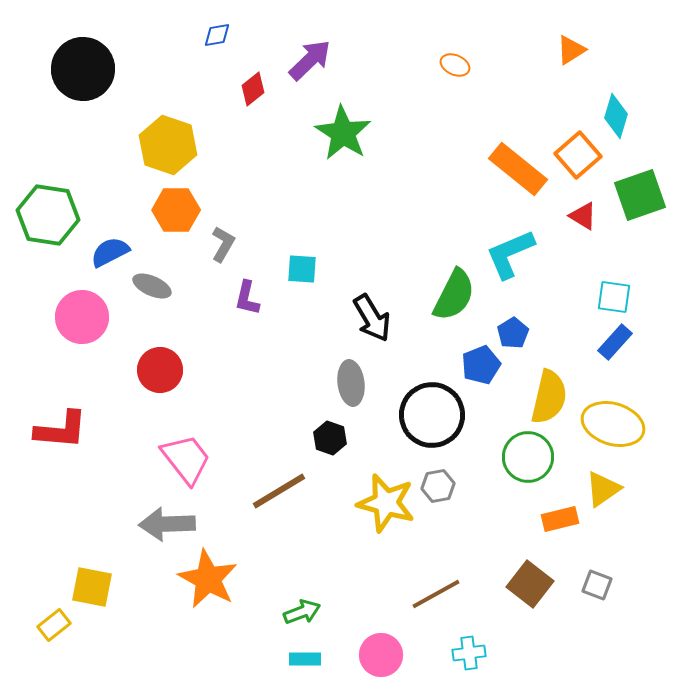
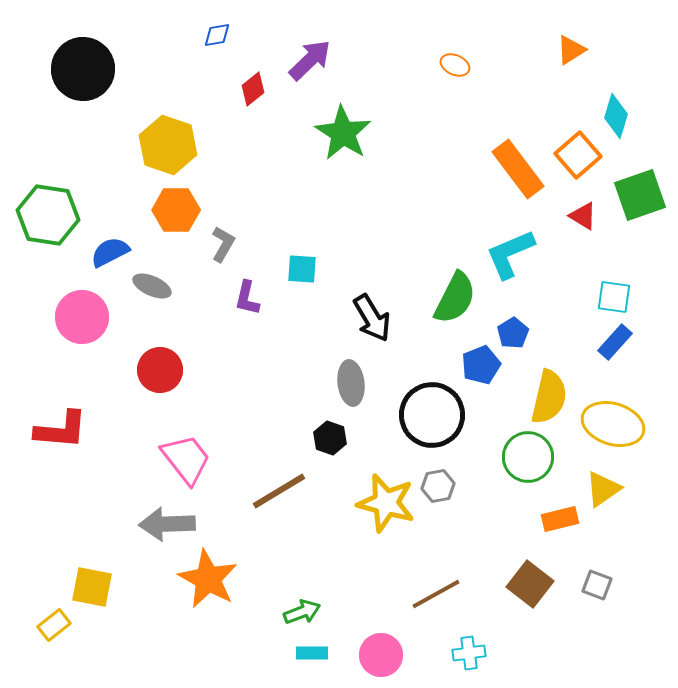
orange rectangle at (518, 169): rotated 14 degrees clockwise
green semicircle at (454, 295): moved 1 px right, 3 px down
cyan rectangle at (305, 659): moved 7 px right, 6 px up
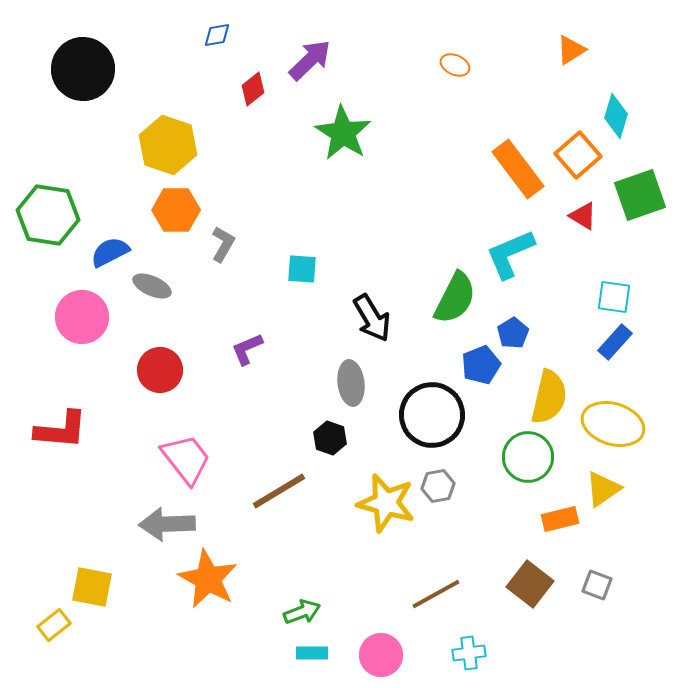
purple L-shape at (247, 298): moved 51 px down; rotated 54 degrees clockwise
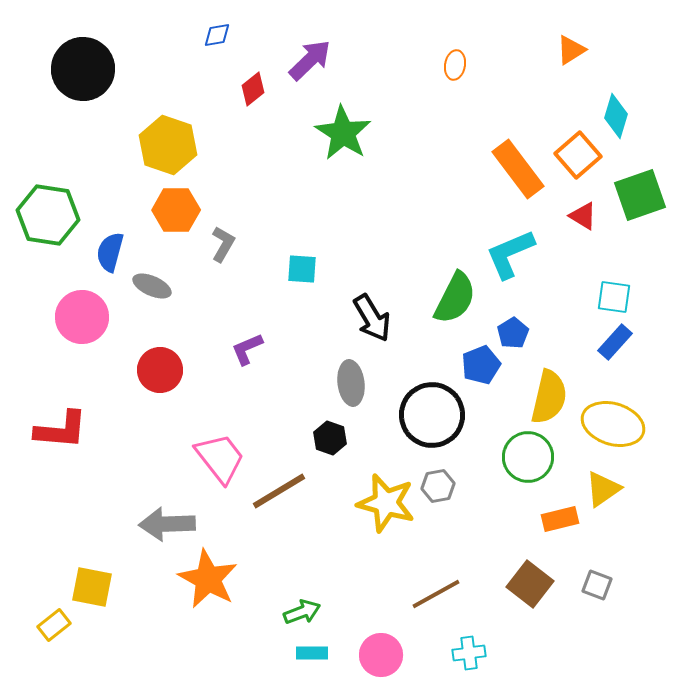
orange ellipse at (455, 65): rotated 76 degrees clockwise
blue semicircle at (110, 252): rotated 48 degrees counterclockwise
pink trapezoid at (186, 459): moved 34 px right, 1 px up
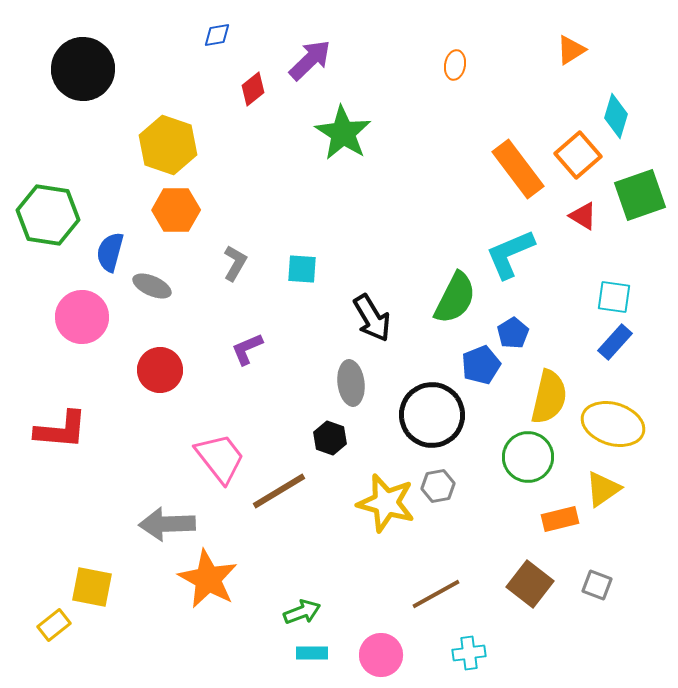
gray L-shape at (223, 244): moved 12 px right, 19 px down
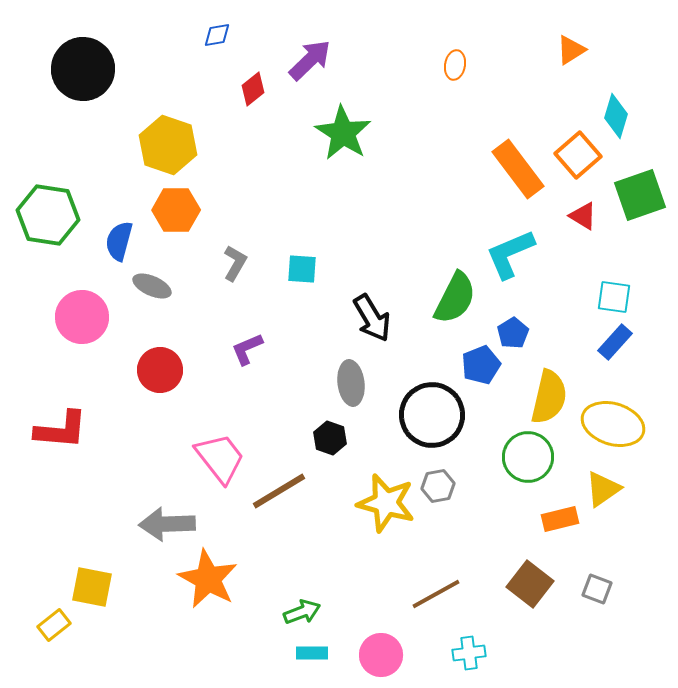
blue semicircle at (110, 252): moved 9 px right, 11 px up
gray square at (597, 585): moved 4 px down
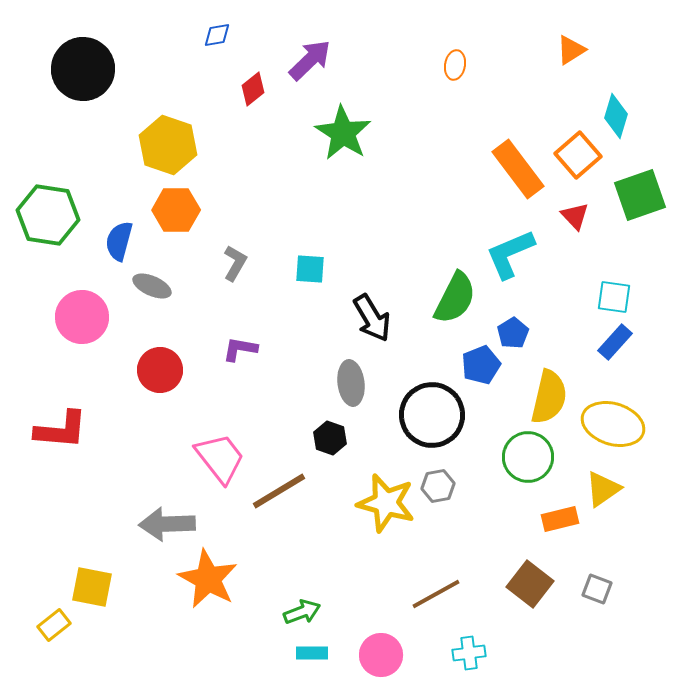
red triangle at (583, 216): moved 8 px left; rotated 16 degrees clockwise
cyan square at (302, 269): moved 8 px right
purple L-shape at (247, 349): moved 7 px left; rotated 33 degrees clockwise
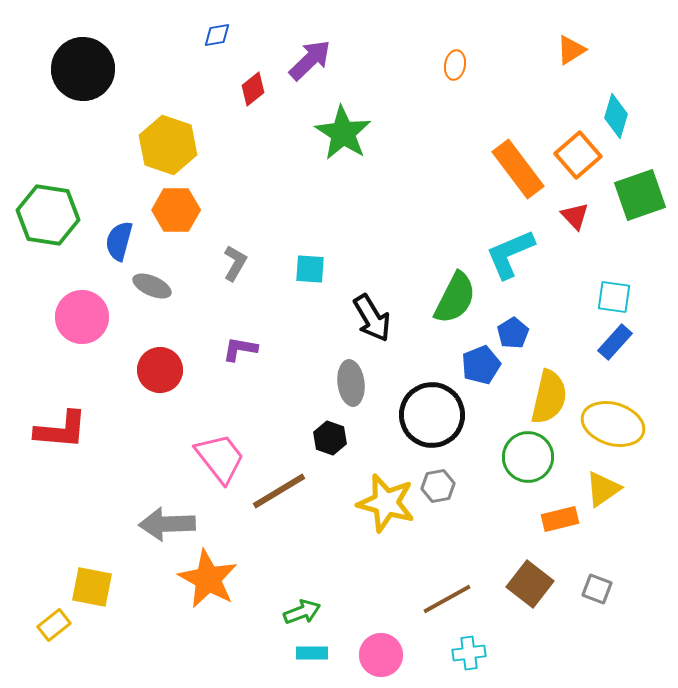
brown line at (436, 594): moved 11 px right, 5 px down
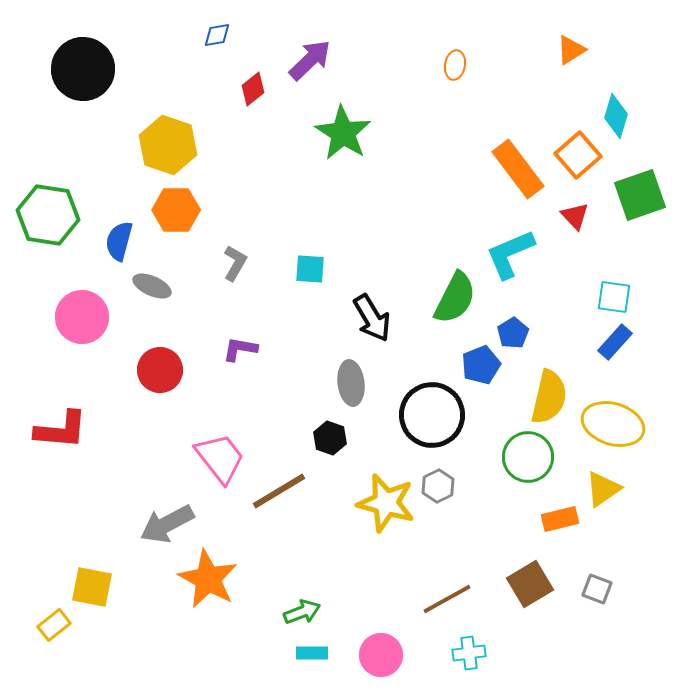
gray hexagon at (438, 486): rotated 16 degrees counterclockwise
gray arrow at (167, 524): rotated 26 degrees counterclockwise
brown square at (530, 584): rotated 21 degrees clockwise
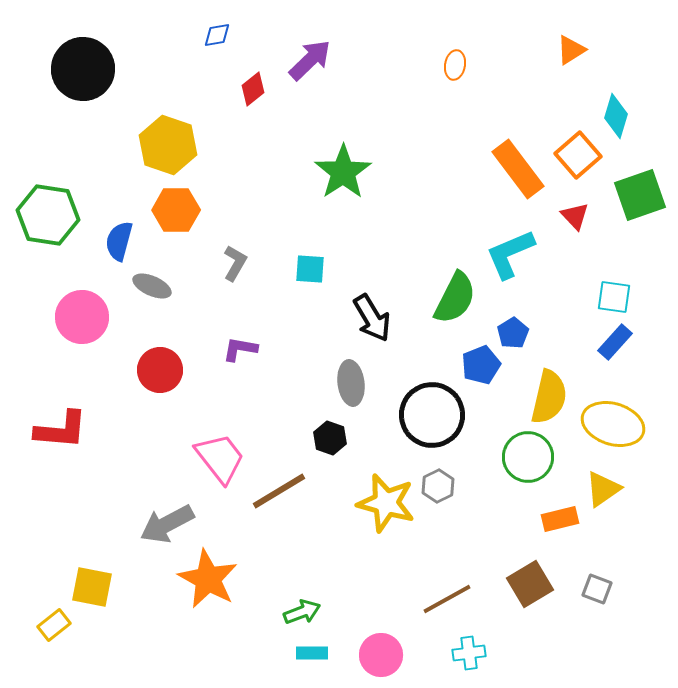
green star at (343, 133): moved 39 px down; rotated 6 degrees clockwise
